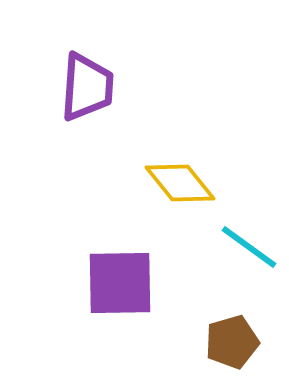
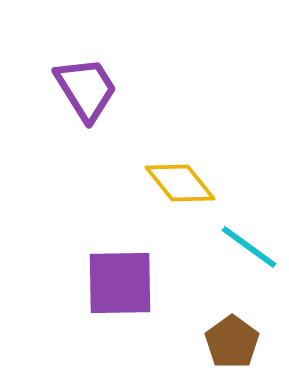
purple trapezoid: moved 1 px left, 2 px down; rotated 36 degrees counterclockwise
brown pentagon: rotated 20 degrees counterclockwise
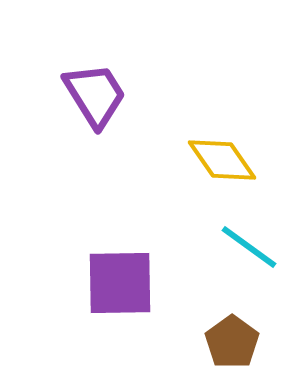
purple trapezoid: moved 9 px right, 6 px down
yellow diamond: moved 42 px right, 23 px up; rotated 4 degrees clockwise
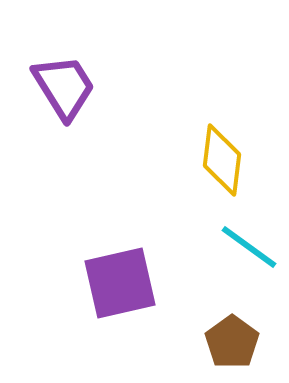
purple trapezoid: moved 31 px left, 8 px up
yellow diamond: rotated 42 degrees clockwise
purple square: rotated 12 degrees counterclockwise
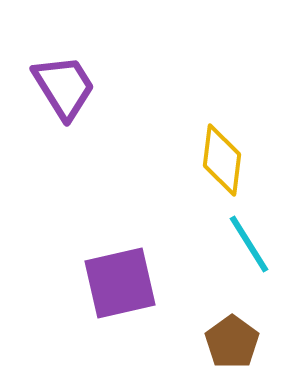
cyan line: moved 3 px up; rotated 22 degrees clockwise
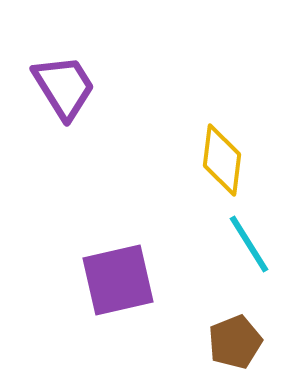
purple square: moved 2 px left, 3 px up
brown pentagon: moved 3 px right; rotated 14 degrees clockwise
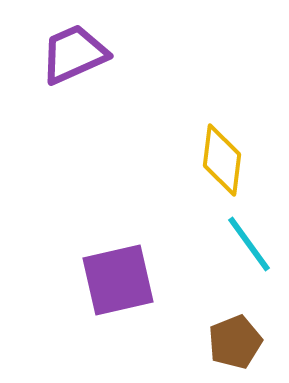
purple trapezoid: moved 10 px right, 33 px up; rotated 82 degrees counterclockwise
cyan line: rotated 4 degrees counterclockwise
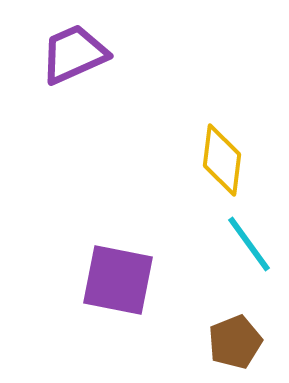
purple square: rotated 24 degrees clockwise
